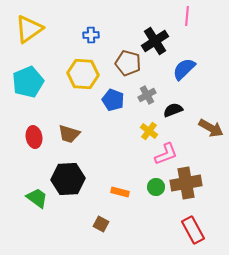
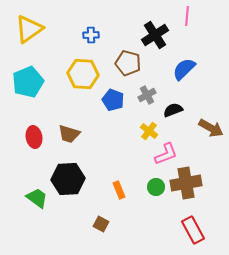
black cross: moved 6 px up
orange rectangle: moved 1 px left, 2 px up; rotated 54 degrees clockwise
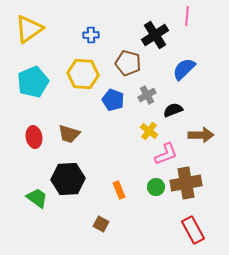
cyan pentagon: moved 5 px right
brown arrow: moved 10 px left, 7 px down; rotated 30 degrees counterclockwise
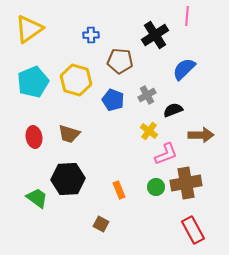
brown pentagon: moved 8 px left, 2 px up; rotated 10 degrees counterclockwise
yellow hexagon: moved 7 px left, 6 px down; rotated 12 degrees clockwise
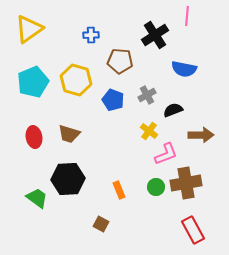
blue semicircle: rotated 125 degrees counterclockwise
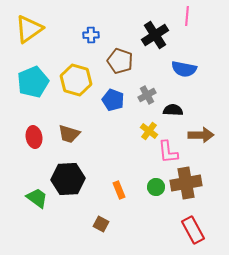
brown pentagon: rotated 15 degrees clockwise
black semicircle: rotated 24 degrees clockwise
pink L-shape: moved 2 px right, 2 px up; rotated 105 degrees clockwise
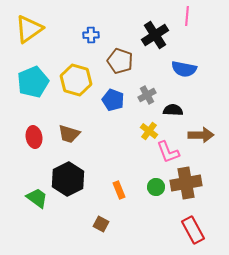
pink L-shape: rotated 15 degrees counterclockwise
black hexagon: rotated 24 degrees counterclockwise
